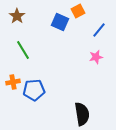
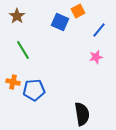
orange cross: rotated 24 degrees clockwise
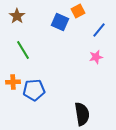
orange cross: rotated 16 degrees counterclockwise
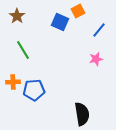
pink star: moved 2 px down
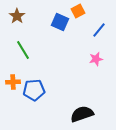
black semicircle: rotated 100 degrees counterclockwise
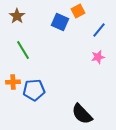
pink star: moved 2 px right, 2 px up
black semicircle: rotated 115 degrees counterclockwise
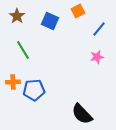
blue square: moved 10 px left, 1 px up
blue line: moved 1 px up
pink star: moved 1 px left
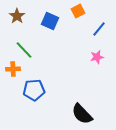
green line: moved 1 px right; rotated 12 degrees counterclockwise
orange cross: moved 13 px up
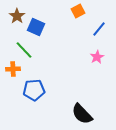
blue square: moved 14 px left, 6 px down
pink star: rotated 16 degrees counterclockwise
